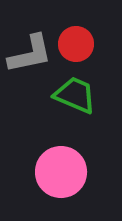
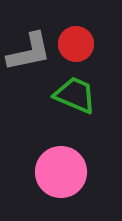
gray L-shape: moved 1 px left, 2 px up
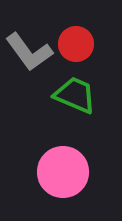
gray L-shape: rotated 66 degrees clockwise
pink circle: moved 2 px right
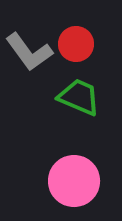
green trapezoid: moved 4 px right, 2 px down
pink circle: moved 11 px right, 9 px down
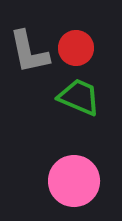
red circle: moved 4 px down
gray L-shape: rotated 24 degrees clockwise
